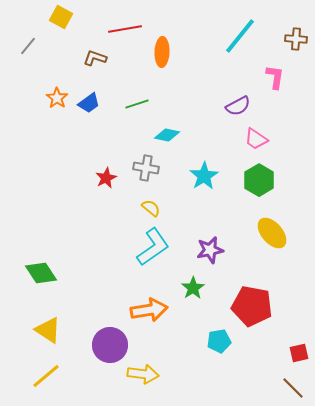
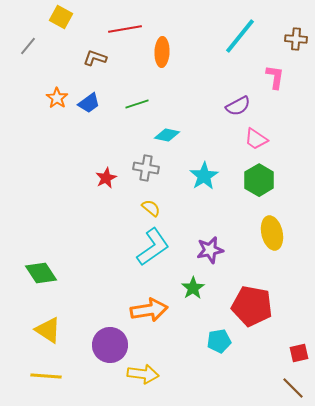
yellow ellipse: rotated 28 degrees clockwise
yellow line: rotated 44 degrees clockwise
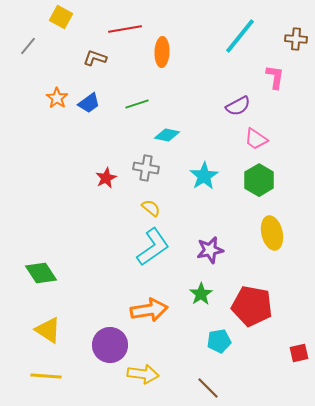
green star: moved 8 px right, 6 px down
brown line: moved 85 px left
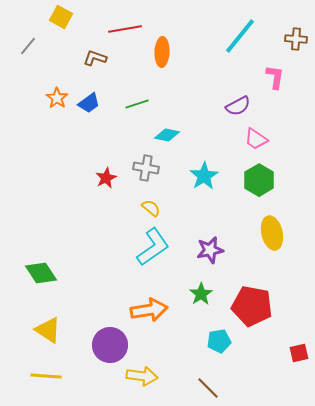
yellow arrow: moved 1 px left, 2 px down
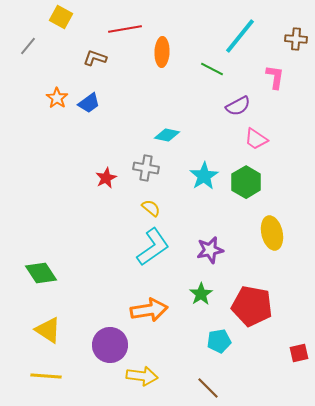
green line: moved 75 px right, 35 px up; rotated 45 degrees clockwise
green hexagon: moved 13 px left, 2 px down
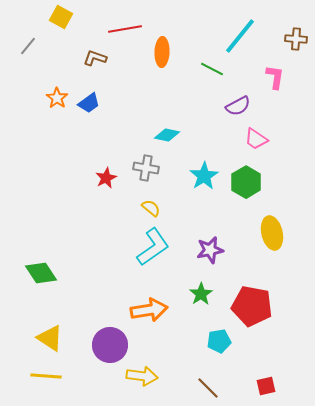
yellow triangle: moved 2 px right, 8 px down
red square: moved 33 px left, 33 px down
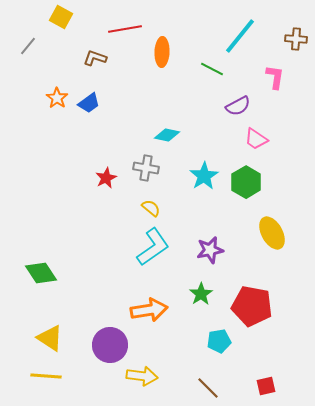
yellow ellipse: rotated 16 degrees counterclockwise
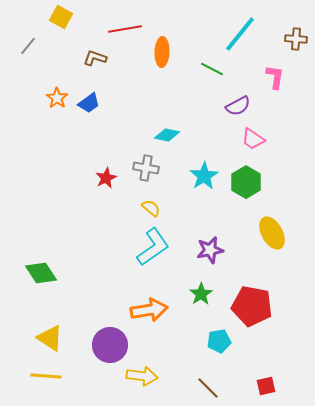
cyan line: moved 2 px up
pink trapezoid: moved 3 px left
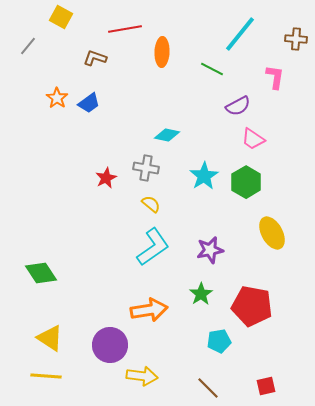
yellow semicircle: moved 4 px up
